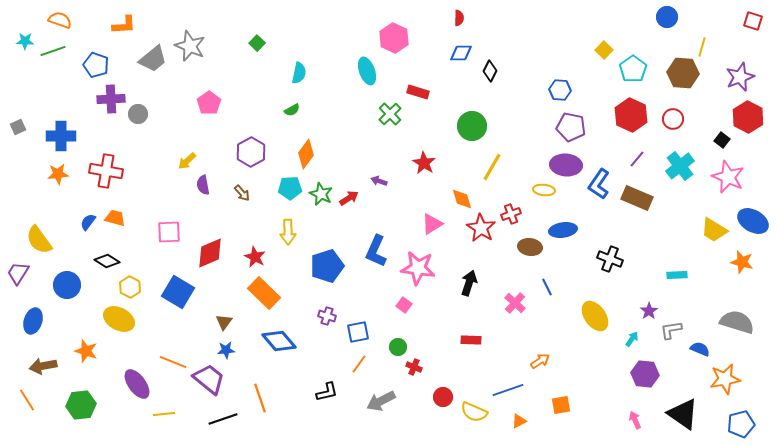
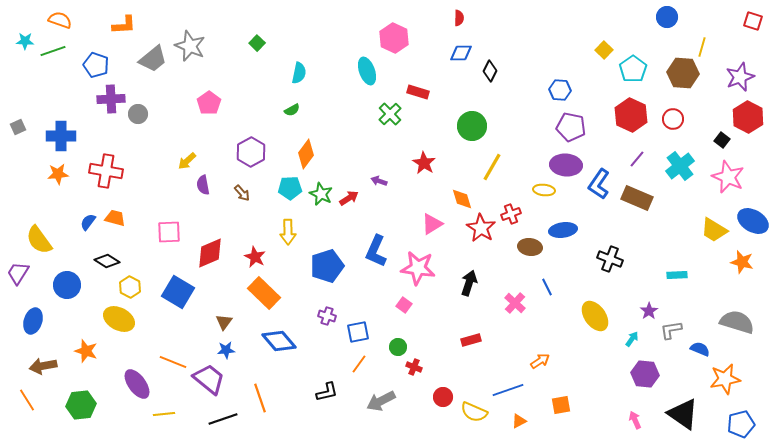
red rectangle at (471, 340): rotated 18 degrees counterclockwise
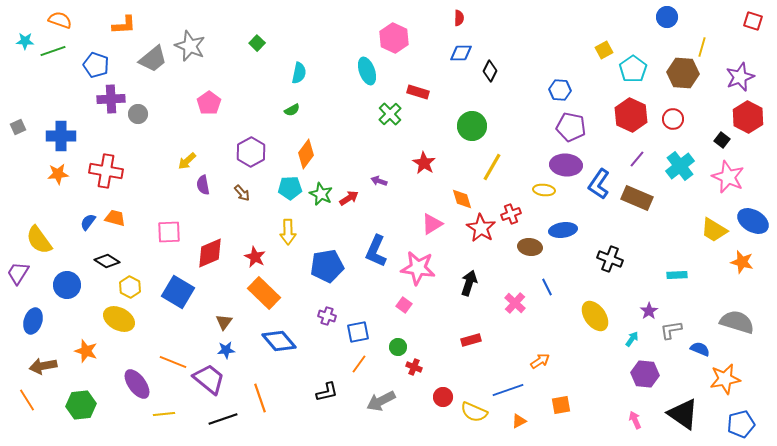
yellow square at (604, 50): rotated 18 degrees clockwise
blue pentagon at (327, 266): rotated 8 degrees clockwise
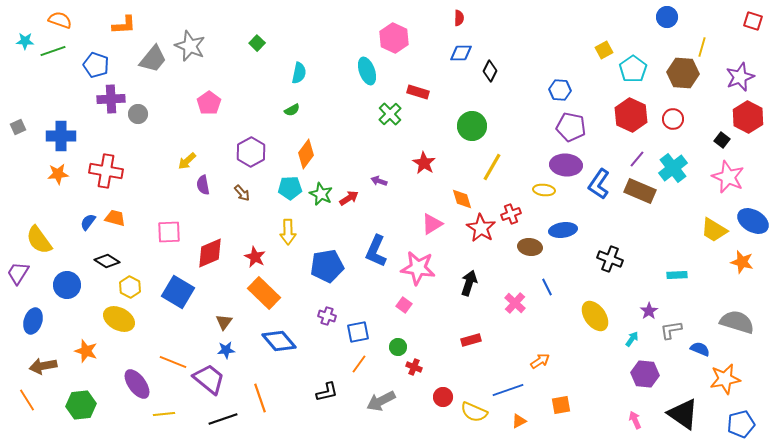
gray trapezoid at (153, 59): rotated 12 degrees counterclockwise
cyan cross at (680, 166): moved 7 px left, 2 px down
brown rectangle at (637, 198): moved 3 px right, 7 px up
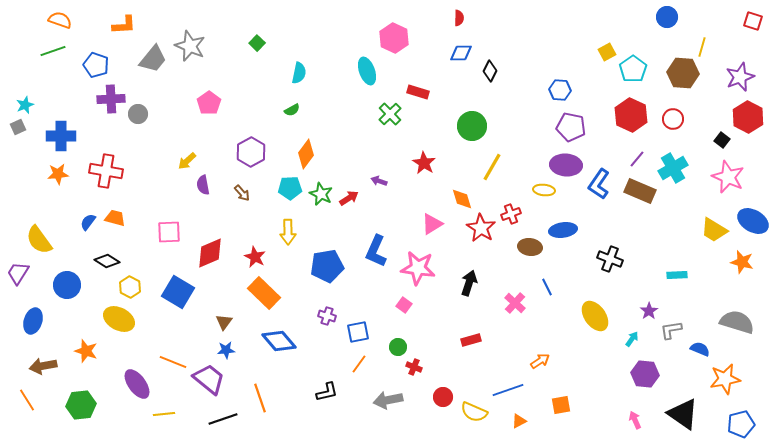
cyan star at (25, 41): moved 64 px down; rotated 24 degrees counterclockwise
yellow square at (604, 50): moved 3 px right, 2 px down
cyan cross at (673, 168): rotated 8 degrees clockwise
gray arrow at (381, 401): moved 7 px right, 1 px up; rotated 16 degrees clockwise
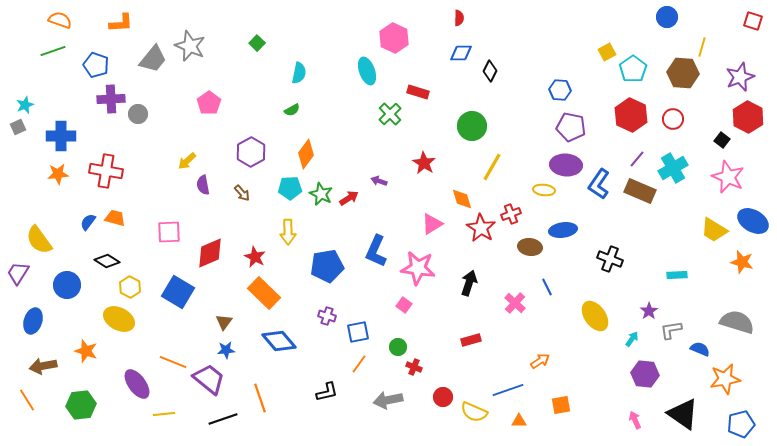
orange L-shape at (124, 25): moved 3 px left, 2 px up
orange triangle at (519, 421): rotated 28 degrees clockwise
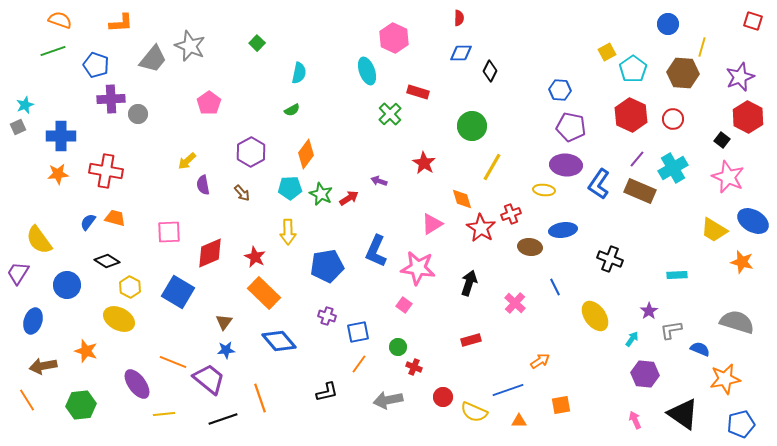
blue circle at (667, 17): moved 1 px right, 7 px down
blue line at (547, 287): moved 8 px right
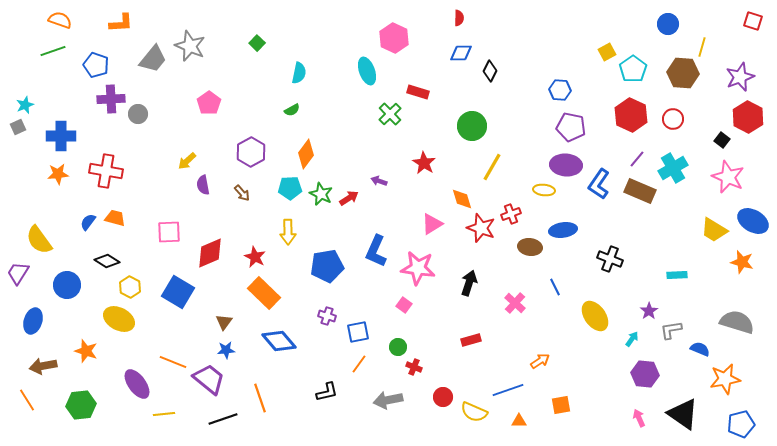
red star at (481, 228): rotated 12 degrees counterclockwise
pink arrow at (635, 420): moved 4 px right, 2 px up
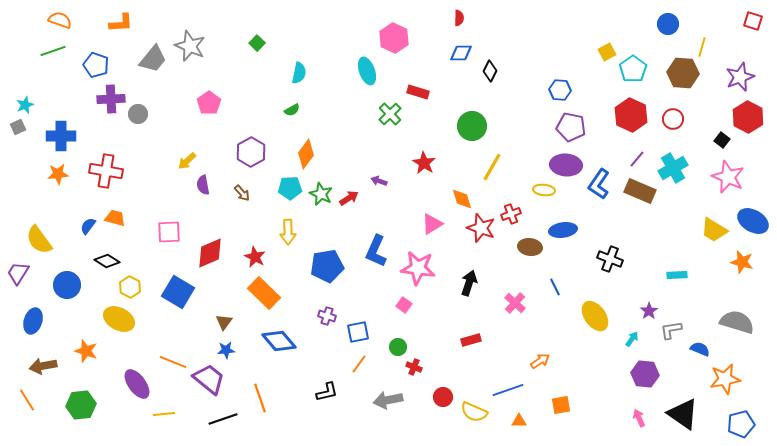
blue semicircle at (88, 222): moved 4 px down
